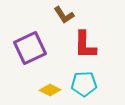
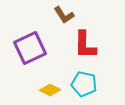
cyan pentagon: rotated 15 degrees clockwise
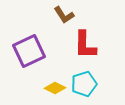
purple square: moved 1 px left, 3 px down
cyan pentagon: rotated 30 degrees counterclockwise
yellow diamond: moved 5 px right, 2 px up
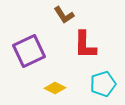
cyan pentagon: moved 19 px right
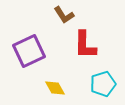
yellow diamond: rotated 35 degrees clockwise
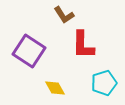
red L-shape: moved 2 px left
purple square: rotated 32 degrees counterclockwise
cyan pentagon: moved 1 px right, 1 px up
